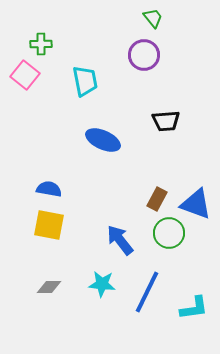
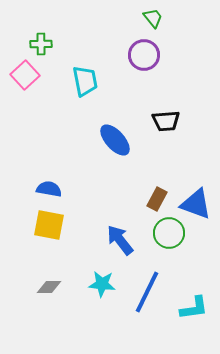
pink square: rotated 8 degrees clockwise
blue ellipse: moved 12 px right; rotated 24 degrees clockwise
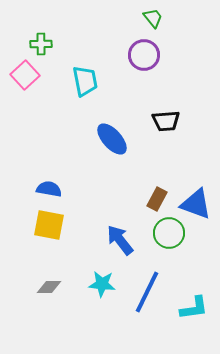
blue ellipse: moved 3 px left, 1 px up
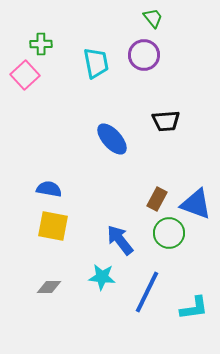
cyan trapezoid: moved 11 px right, 18 px up
yellow square: moved 4 px right, 1 px down
cyan star: moved 7 px up
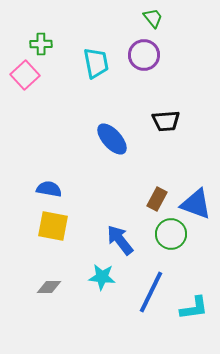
green circle: moved 2 px right, 1 px down
blue line: moved 4 px right
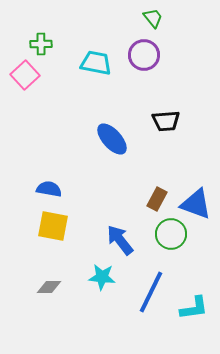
cyan trapezoid: rotated 68 degrees counterclockwise
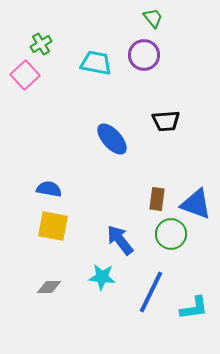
green cross: rotated 30 degrees counterclockwise
brown rectangle: rotated 20 degrees counterclockwise
